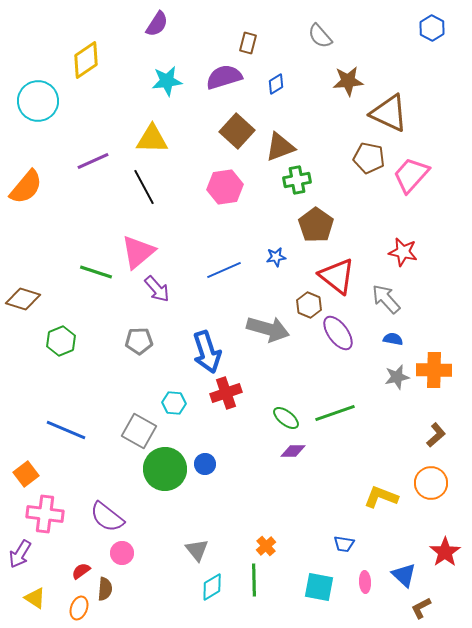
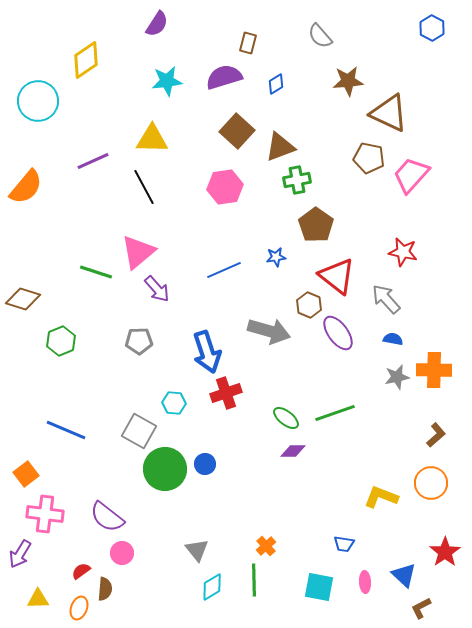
gray arrow at (268, 329): moved 1 px right, 2 px down
yellow triangle at (35, 598): moved 3 px right, 1 px down; rotated 35 degrees counterclockwise
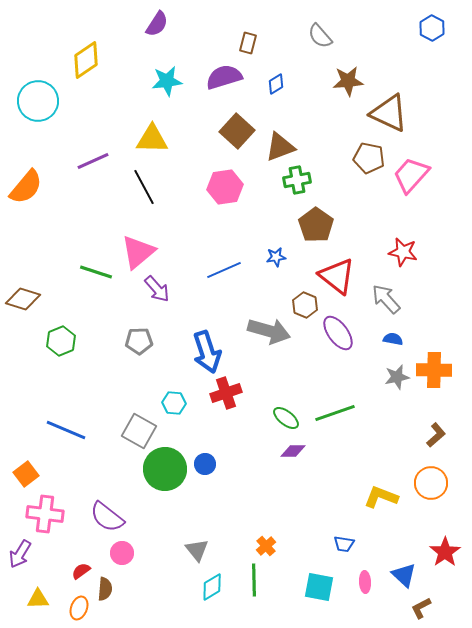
brown hexagon at (309, 305): moved 4 px left
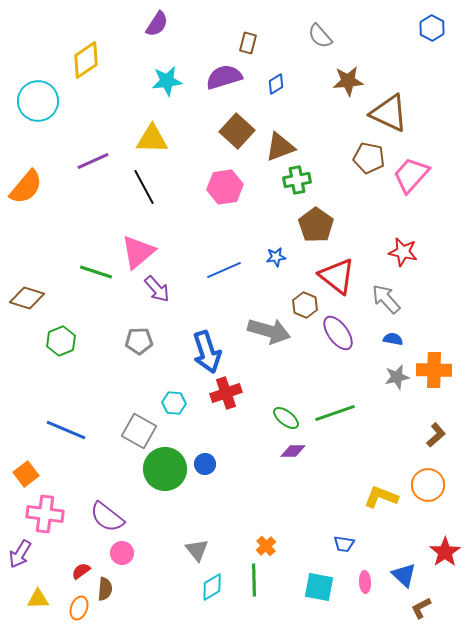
brown diamond at (23, 299): moved 4 px right, 1 px up
orange circle at (431, 483): moved 3 px left, 2 px down
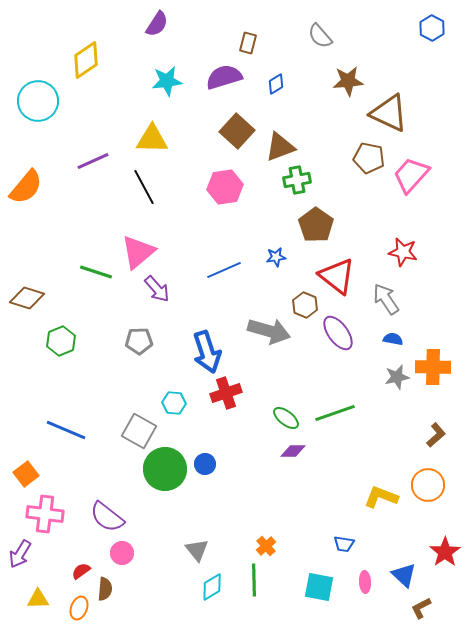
gray arrow at (386, 299): rotated 8 degrees clockwise
orange cross at (434, 370): moved 1 px left, 3 px up
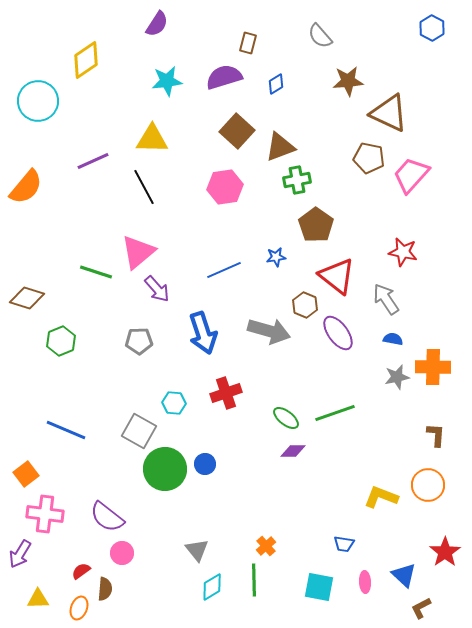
blue arrow at (207, 352): moved 4 px left, 19 px up
brown L-shape at (436, 435): rotated 45 degrees counterclockwise
